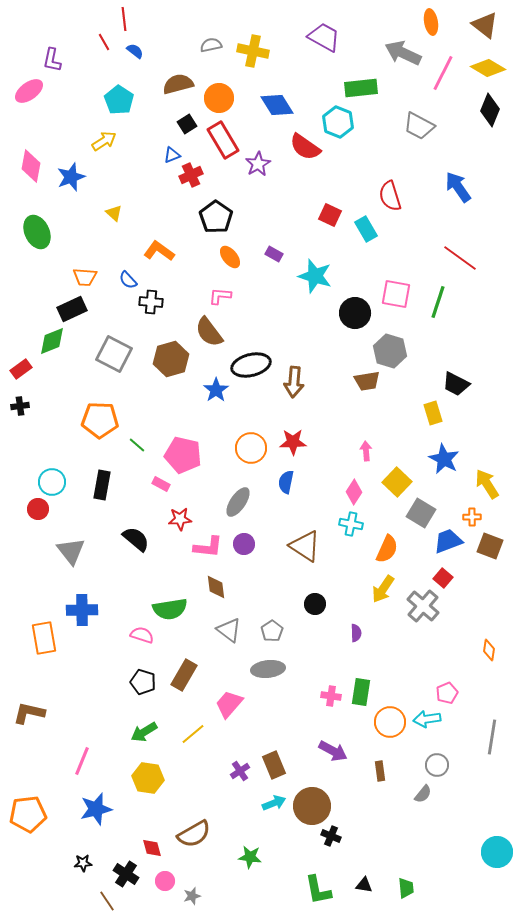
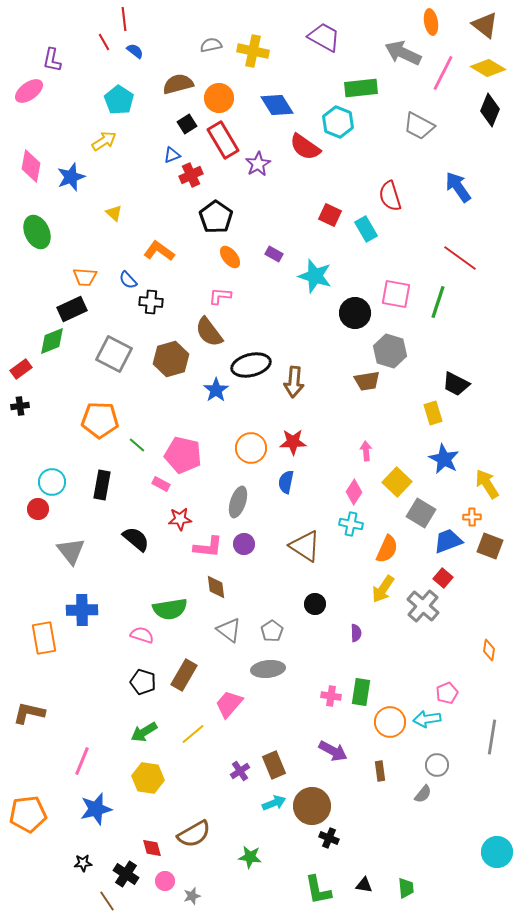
gray ellipse at (238, 502): rotated 16 degrees counterclockwise
black cross at (331, 836): moved 2 px left, 2 px down
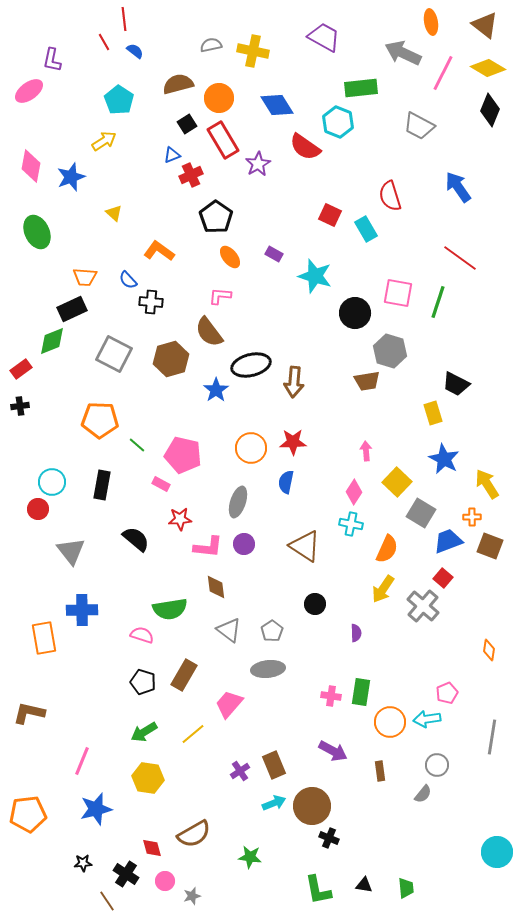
pink square at (396, 294): moved 2 px right, 1 px up
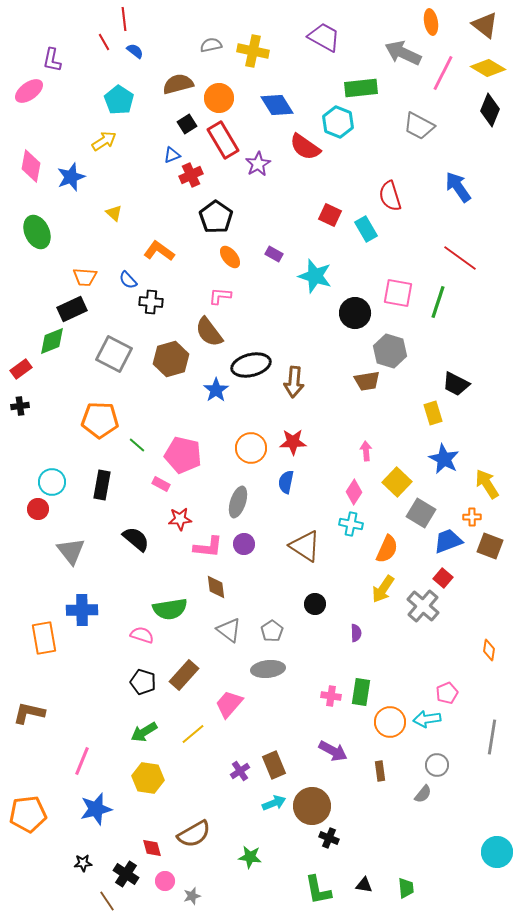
brown rectangle at (184, 675): rotated 12 degrees clockwise
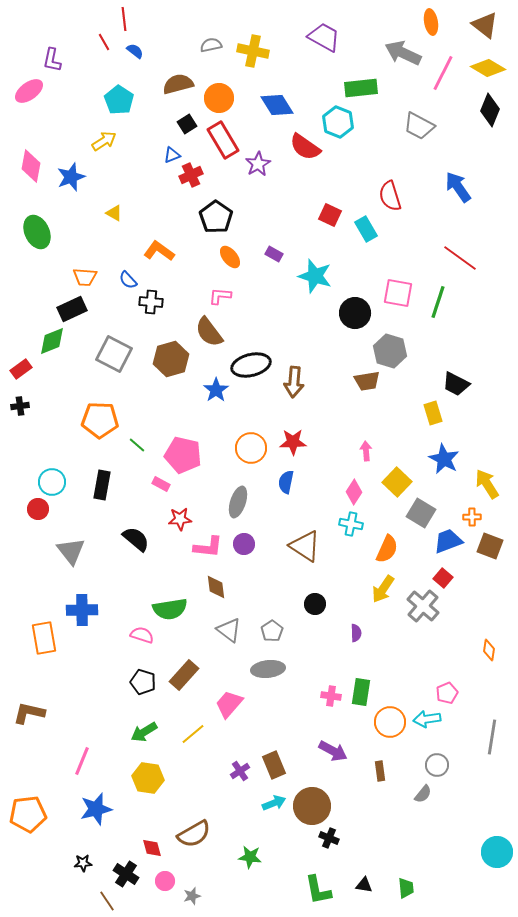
yellow triangle at (114, 213): rotated 12 degrees counterclockwise
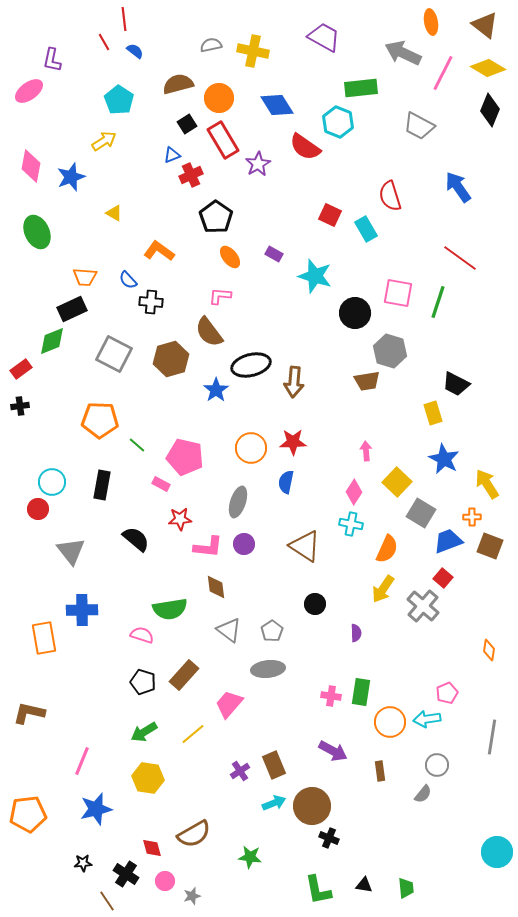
pink pentagon at (183, 455): moved 2 px right, 2 px down
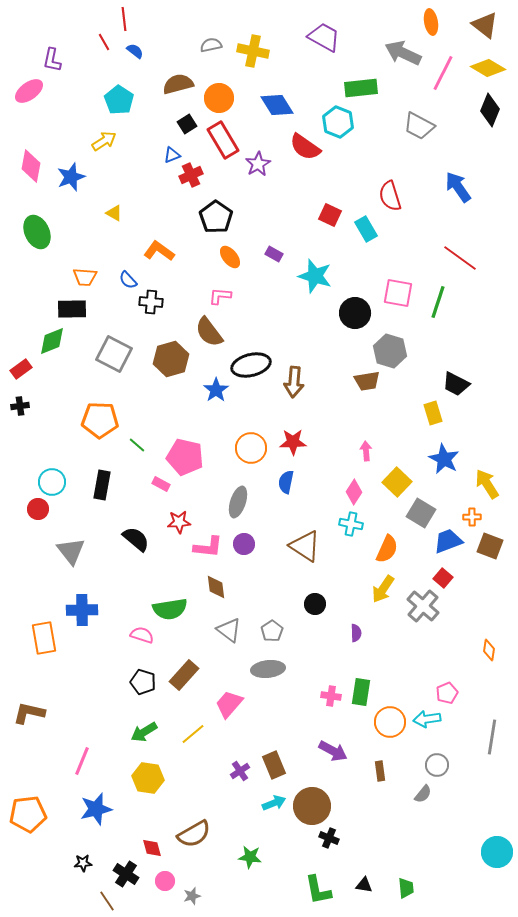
black rectangle at (72, 309): rotated 24 degrees clockwise
red star at (180, 519): moved 1 px left, 3 px down
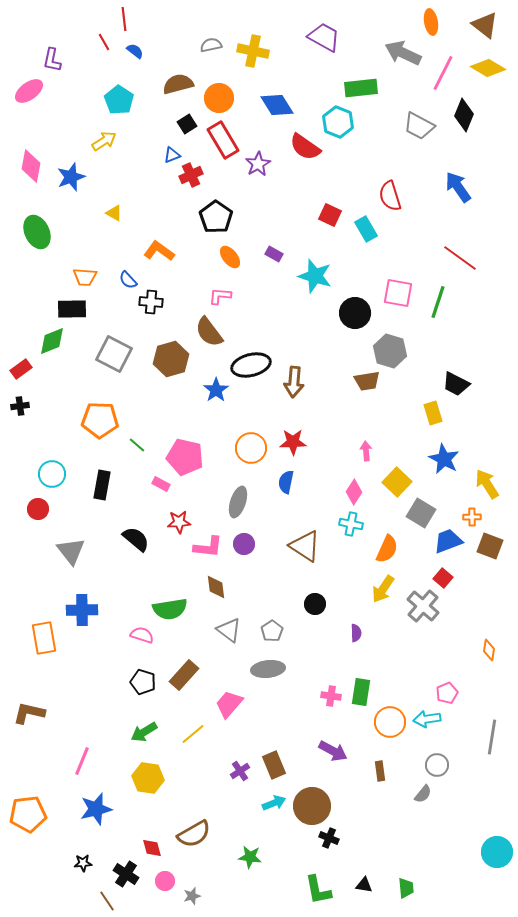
black diamond at (490, 110): moved 26 px left, 5 px down
cyan circle at (52, 482): moved 8 px up
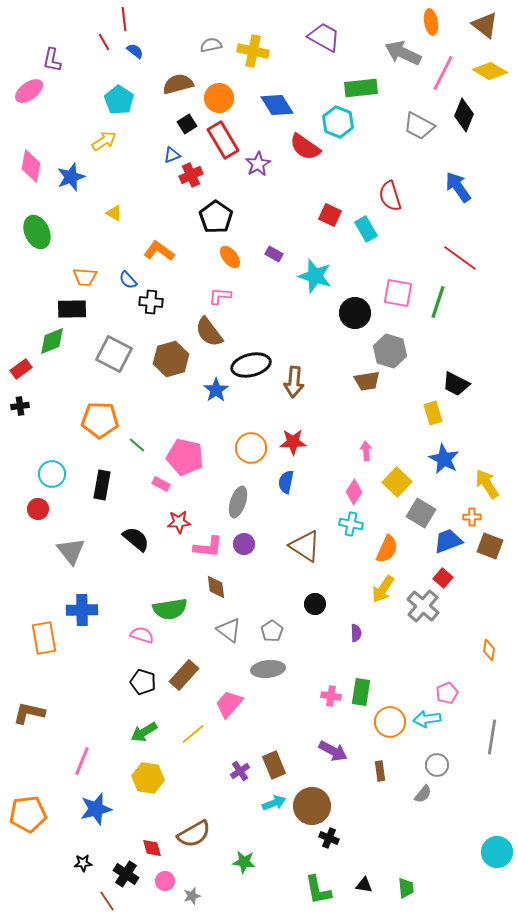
yellow diamond at (488, 68): moved 2 px right, 3 px down
green star at (250, 857): moved 6 px left, 5 px down
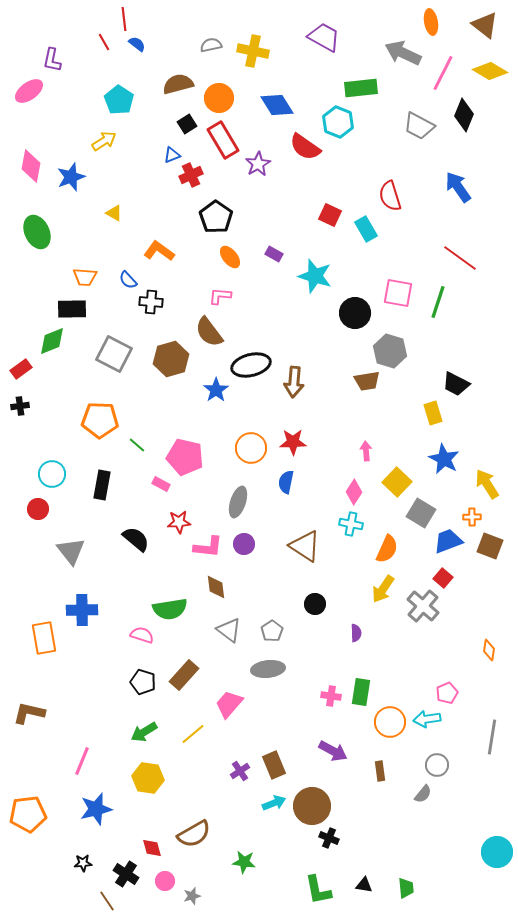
blue semicircle at (135, 51): moved 2 px right, 7 px up
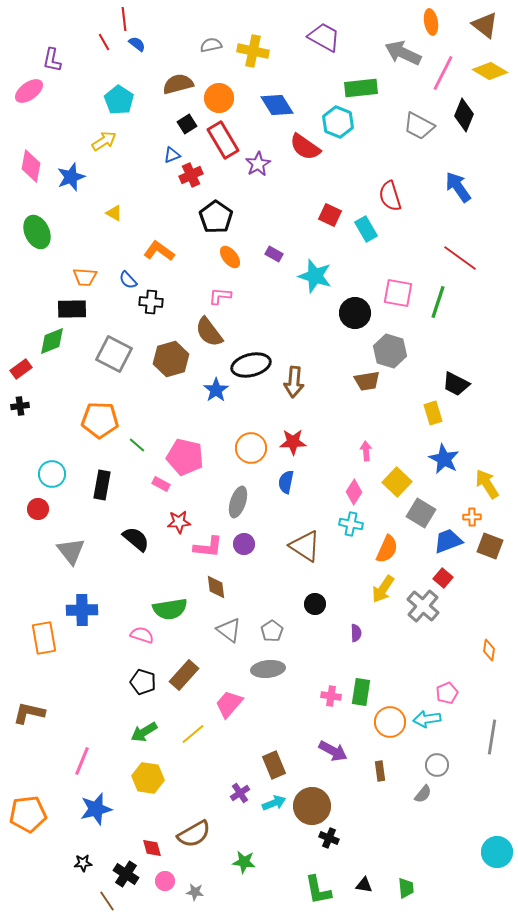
purple cross at (240, 771): moved 22 px down
gray star at (192, 896): moved 3 px right, 4 px up; rotated 24 degrees clockwise
